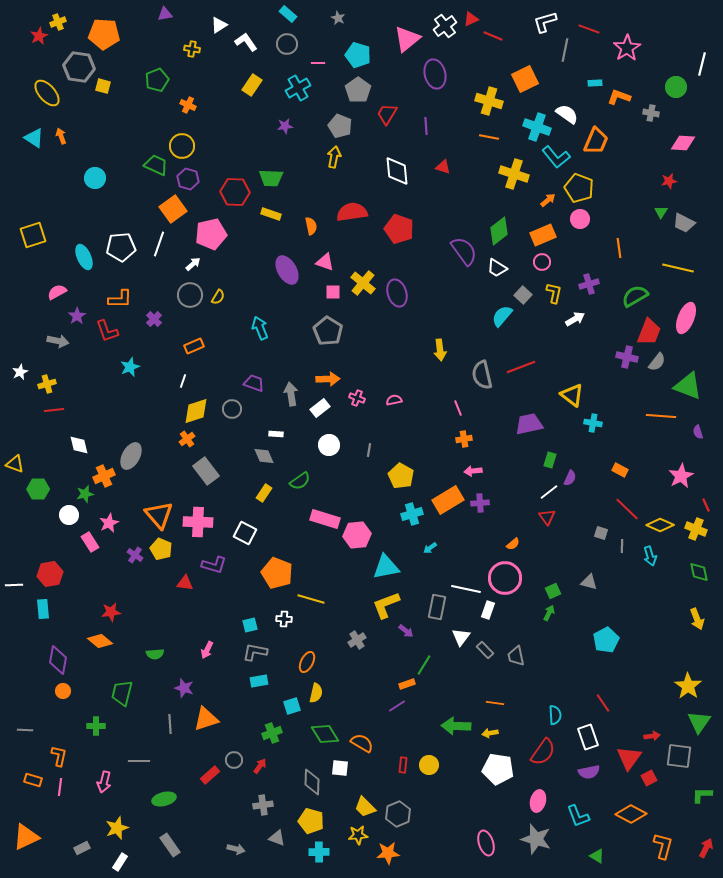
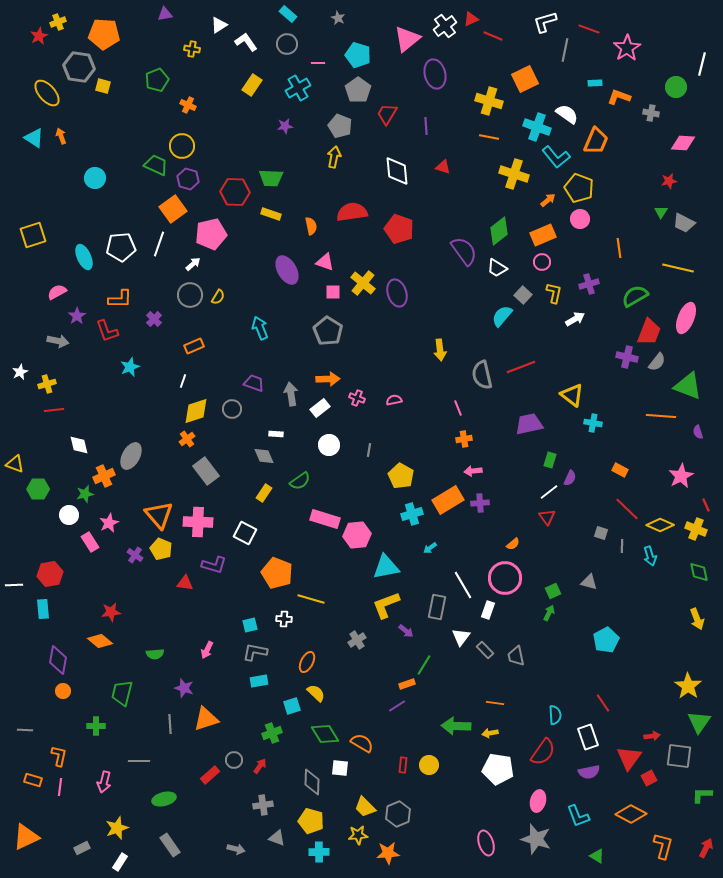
white line at (466, 589): moved 3 px left, 4 px up; rotated 48 degrees clockwise
yellow semicircle at (316, 693): rotated 60 degrees counterclockwise
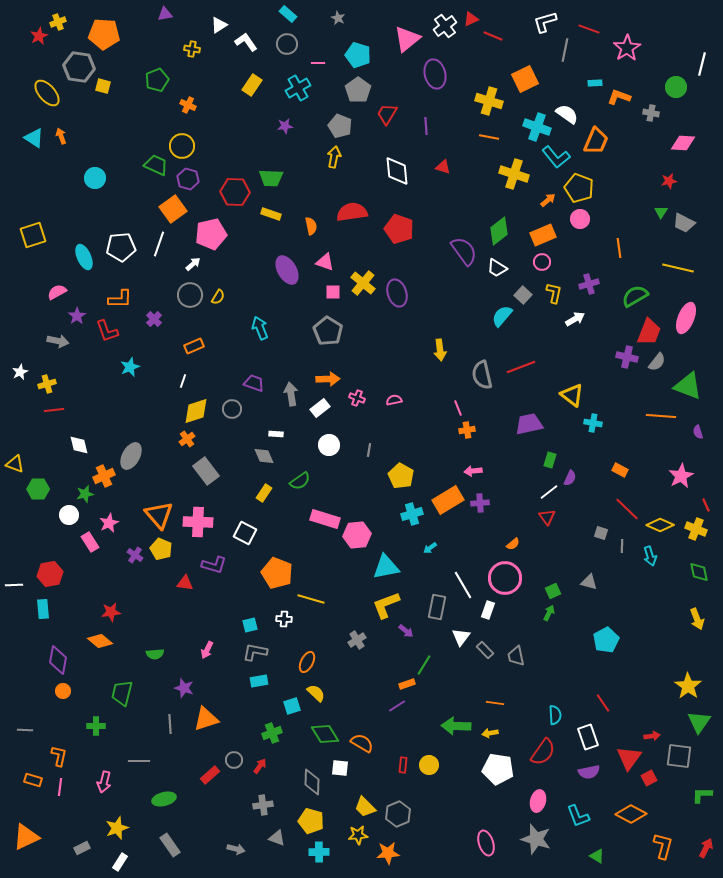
orange cross at (464, 439): moved 3 px right, 9 px up
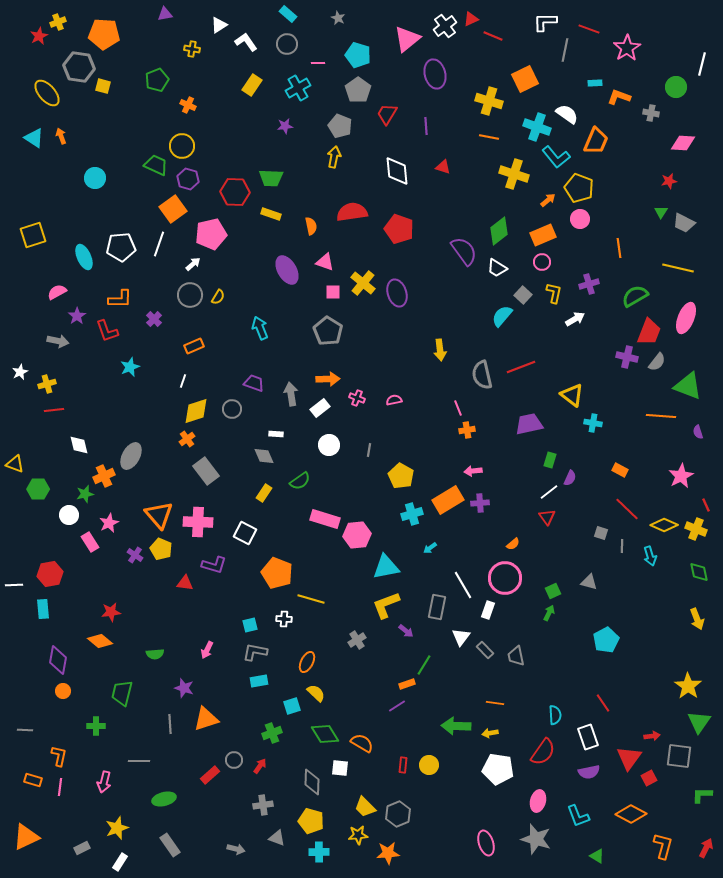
white L-shape at (545, 22): rotated 15 degrees clockwise
yellow diamond at (660, 525): moved 4 px right
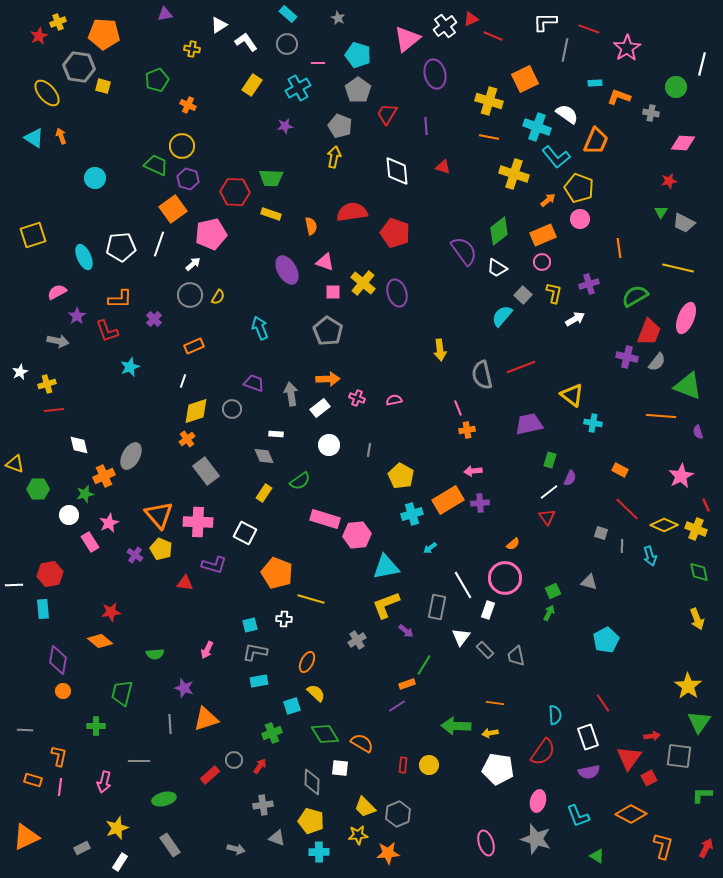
red pentagon at (399, 229): moved 4 px left, 4 px down
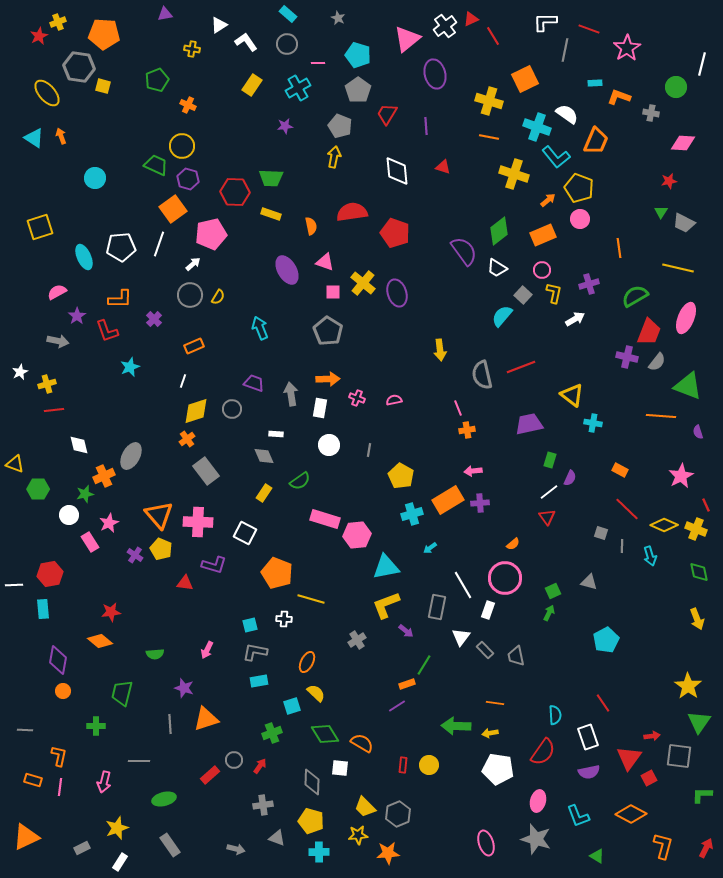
red line at (493, 36): rotated 36 degrees clockwise
yellow square at (33, 235): moved 7 px right, 8 px up
pink circle at (542, 262): moved 8 px down
white rectangle at (320, 408): rotated 42 degrees counterclockwise
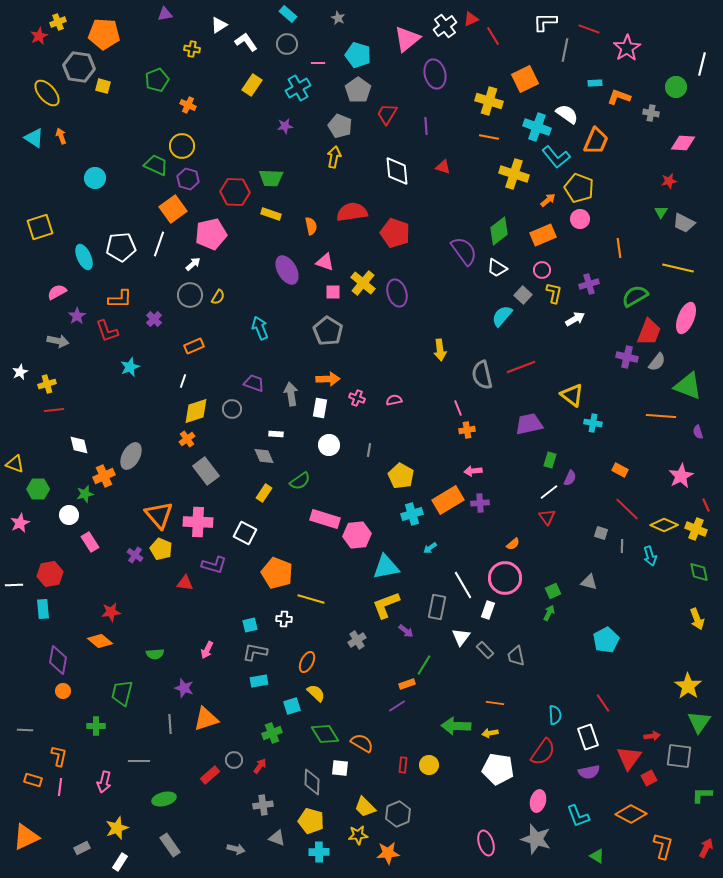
pink star at (109, 523): moved 89 px left
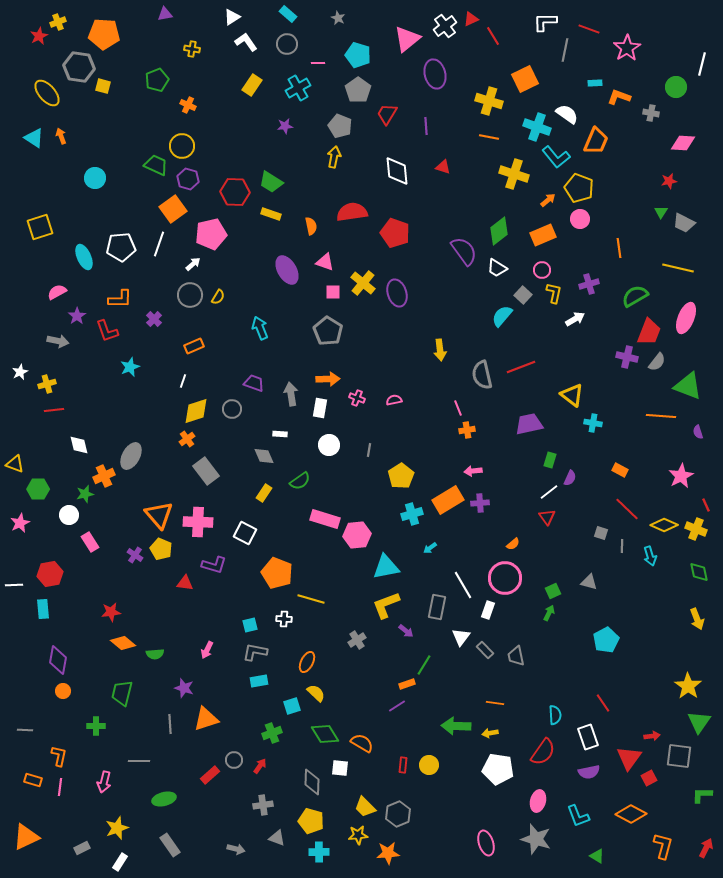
white triangle at (219, 25): moved 13 px right, 8 px up
green trapezoid at (271, 178): moved 4 px down; rotated 30 degrees clockwise
white rectangle at (276, 434): moved 4 px right
yellow pentagon at (401, 476): rotated 10 degrees clockwise
orange diamond at (100, 641): moved 23 px right, 2 px down
